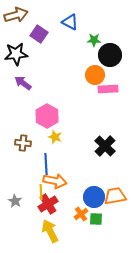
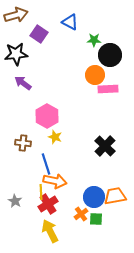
blue line: rotated 15 degrees counterclockwise
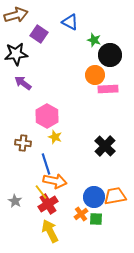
green star: rotated 16 degrees clockwise
yellow line: rotated 35 degrees counterclockwise
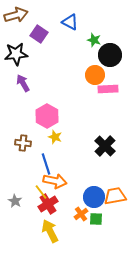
purple arrow: rotated 24 degrees clockwise
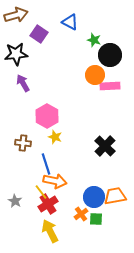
pink rectangle: moved 2 px right, 3 px up
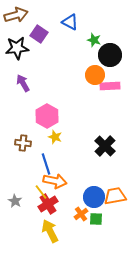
black star: moved 1 px right, 6 px up
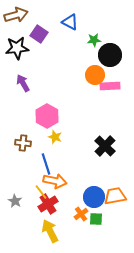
green star: rotated 24 degrees counterclockwise
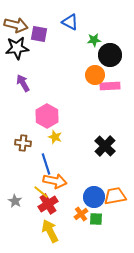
brown arrow: moved 10 px down; rotated 30 degrees clockwise
purple square: rotated 24 degrees counterclockwise
yellow line: rotated 14 degrees counterclockwise
